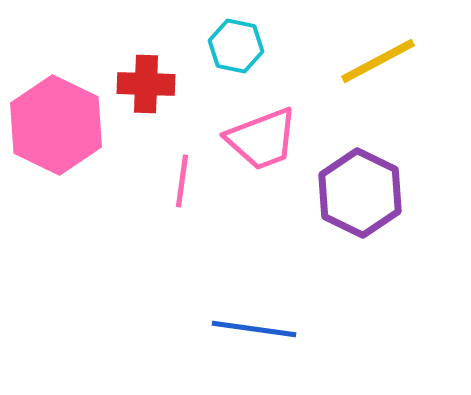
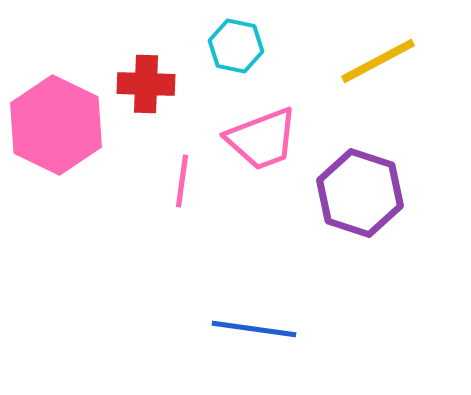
purple hexagon: rotated 8 degrees counterclockwise
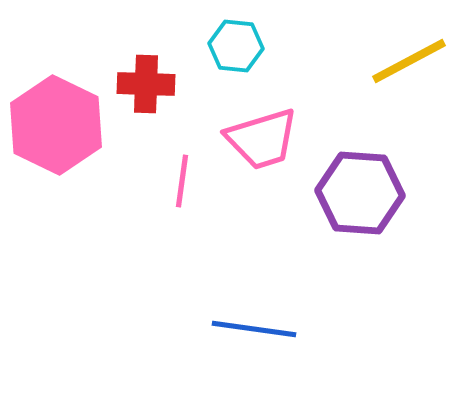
cyan hexagon: rotated 6 degrees counterclockwise
yellow line: moved 31 px right
pink trapezoid: rotated 4 degrees clockwise
purple hexagon: rotated 14 degrees counterclockwise
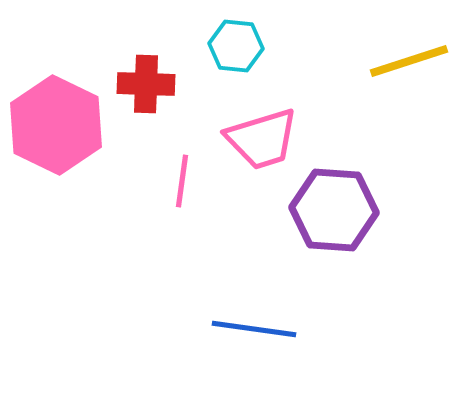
yellow line: rotated 10 degrees clockwise
purple hexagon: moved 26 px left, 17 px down
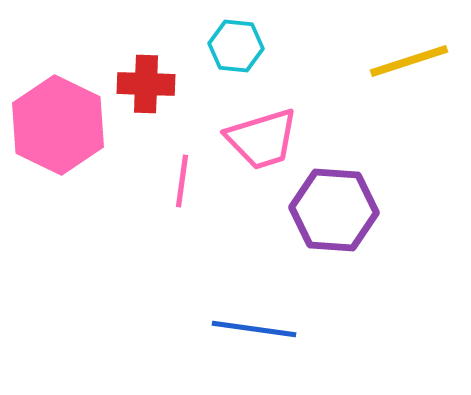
pink hexagon: moved 2 px right
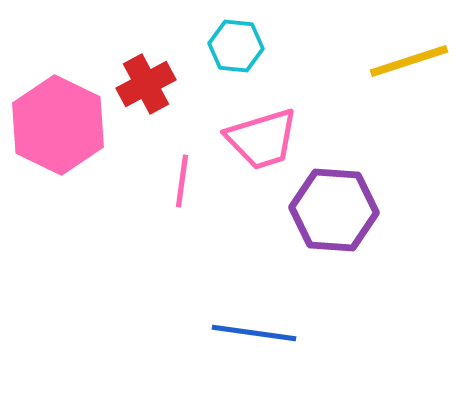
red cross: rotated 30 degrees counterclockwise
blue line: moved 4 px down
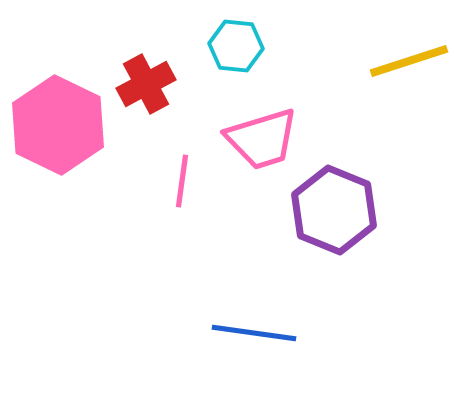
purple hexagon: rotated 18 degrees clockwise
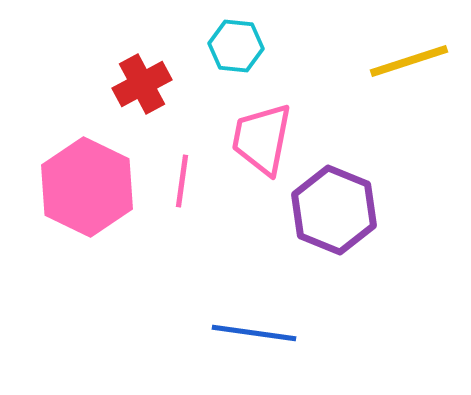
red cross: moved 4 px left
pink hexagon: moved 29 px right, 62 px down
pink trapezoid: rotated 118 degrees clockwise
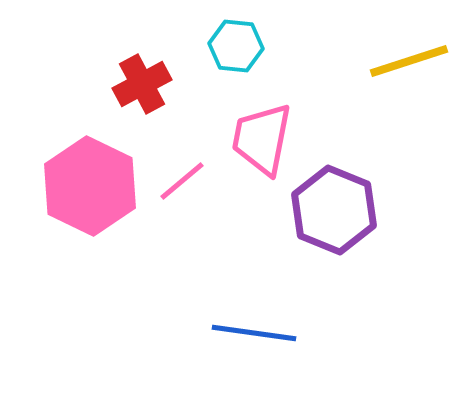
pink line: rotated 42 degrees clockwise
pink hexagon: moved 3 px right, 1 px up
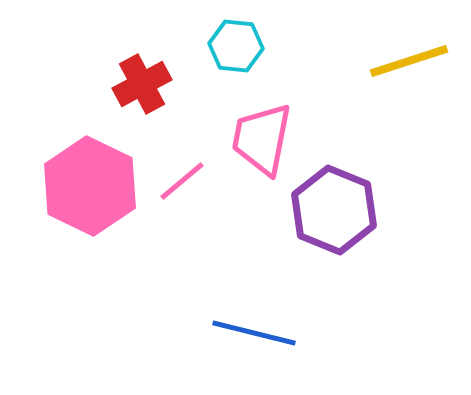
blue line: rotated 6 degrees clockwise
